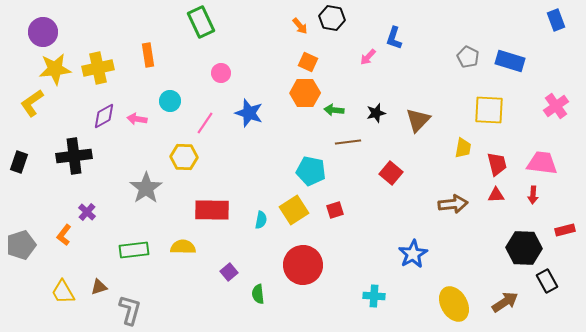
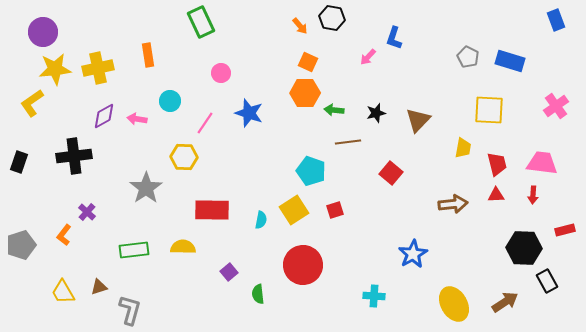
cyan pentagon at (311, 171): rotated 8 degrees clockwise
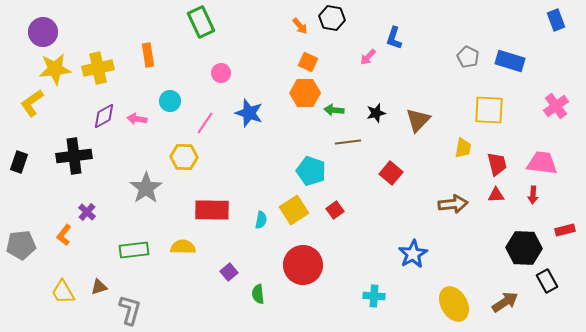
red square at (335, 210): rotated 18 degrees counterclockwise
gray pentagon at (21, 245): rotated 12 degrees clockwise
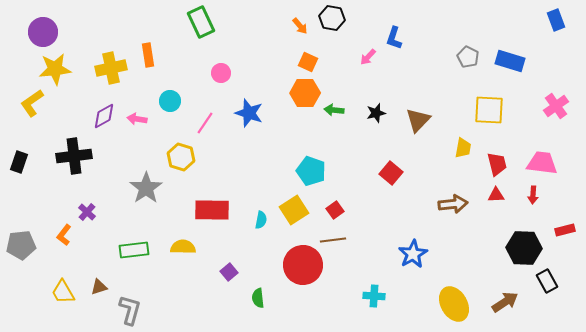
yellow cross at (98, 68): moved 13 px right
brown line at (348, 142): moved 15 px left, 98 px down
yellow hexagon at (184, 157): moved 3 px left; rotated 16 degrees clockwise
green semicircle at (258, 294): moved 4 px down
